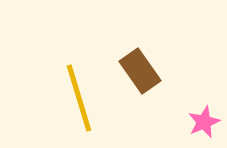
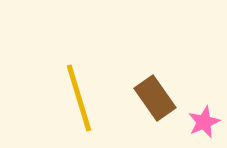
brown rectangle: moved 15 px right, 27 px down
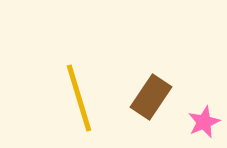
brown rectangle: moved 4 px left, 1 px up; rotated 69 degrees clockwise
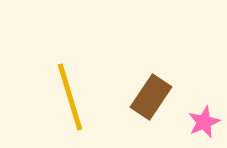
yellow line: moved 9 px left, 1 px up
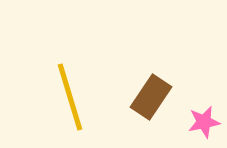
pink star: rotated 12 degrees clockwise
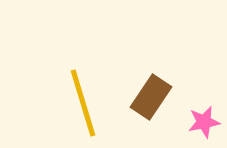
yellow line: moved 13 px right, 6 px down
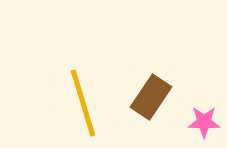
pink star: rotated 12 degrees clockwise
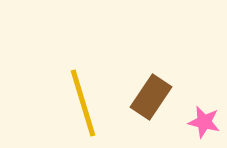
pink star: rotated 12 degrees clockwise
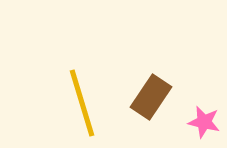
yellow line: moved 1 px left
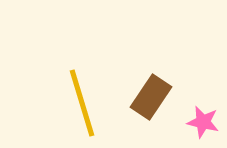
pink star: moved 1 px left
